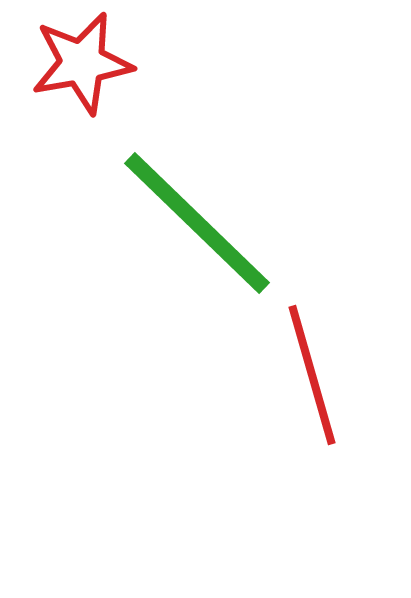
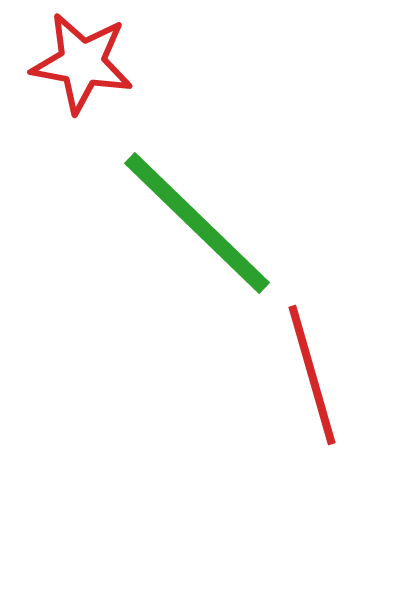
red star: rotated 20 degrees clockwise
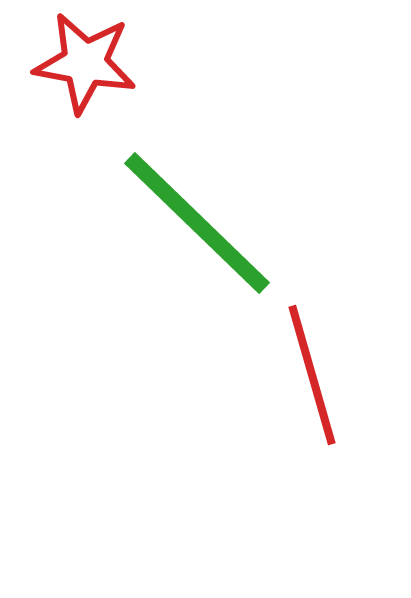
red star: moved 3 px right
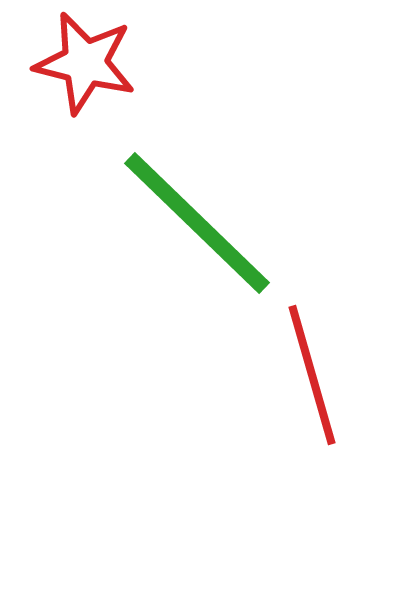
red star: rotated 4 degrees clockwise
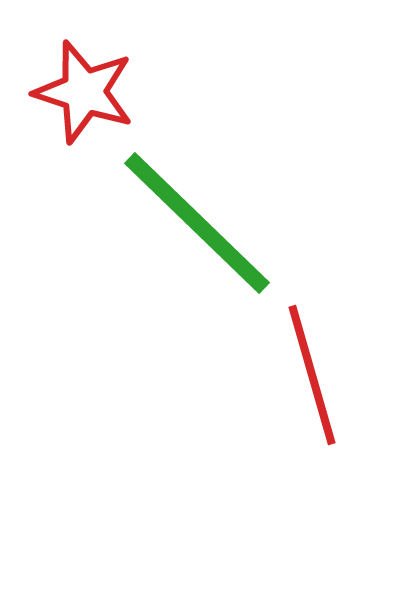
red star: moved 1 px left, 29 px down; rotated 4 degrees clockwise
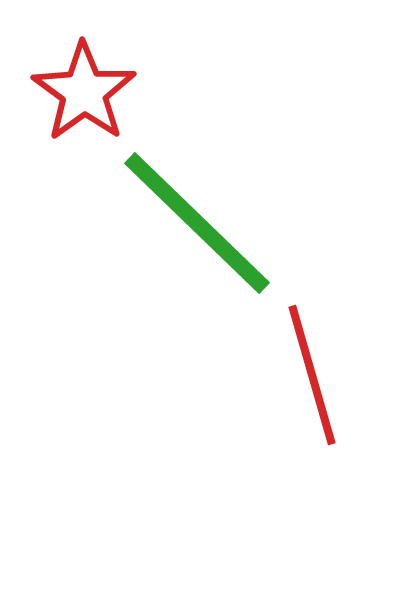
red star: rotated 18 degrees clockwise
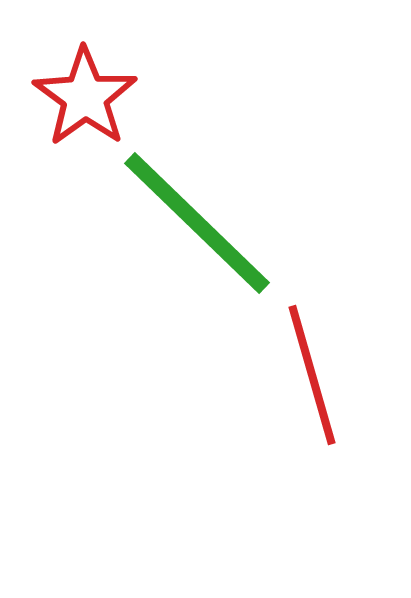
red star: moved 1 px right, 5 px down
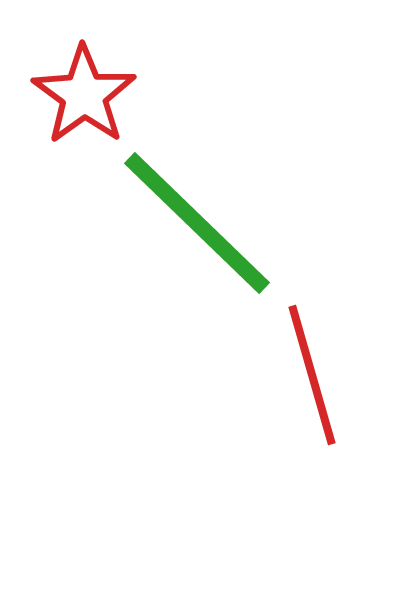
red star: moved 1 px left, 2 px up
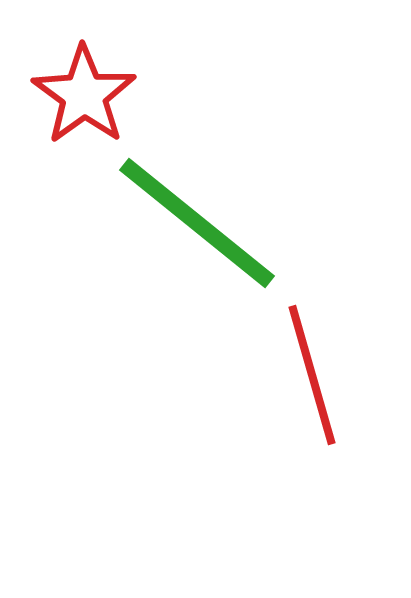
green line: rotated 5 degrees counterclockwise
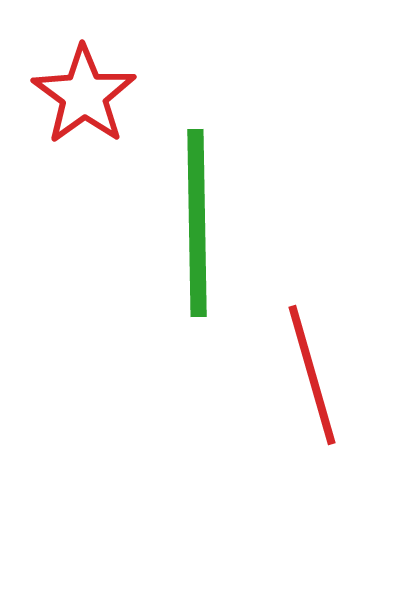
green line: rotated 50 degrees clockwise
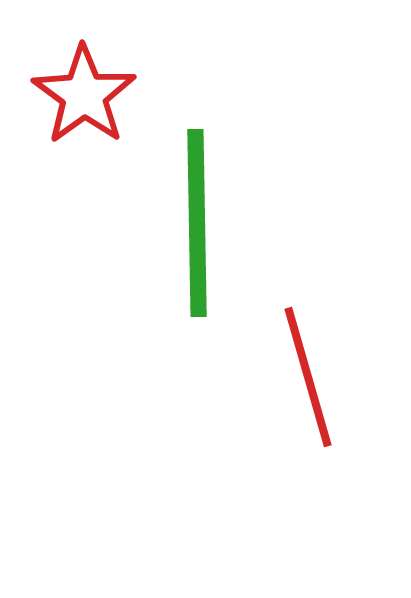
red line: moved 4 px left, 2 px down
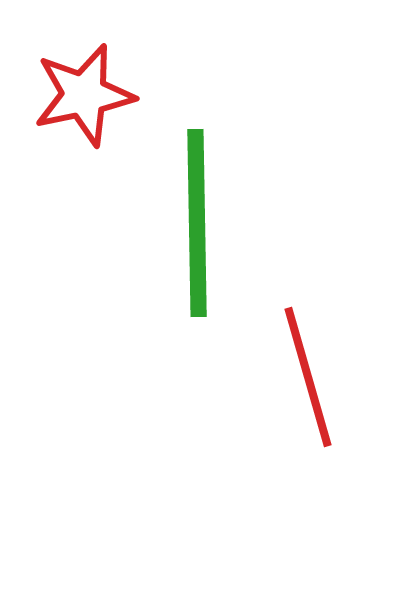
red star: rotated 24 degrees clockwise
